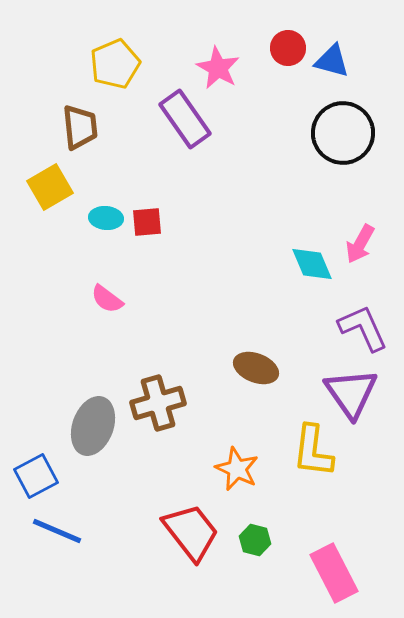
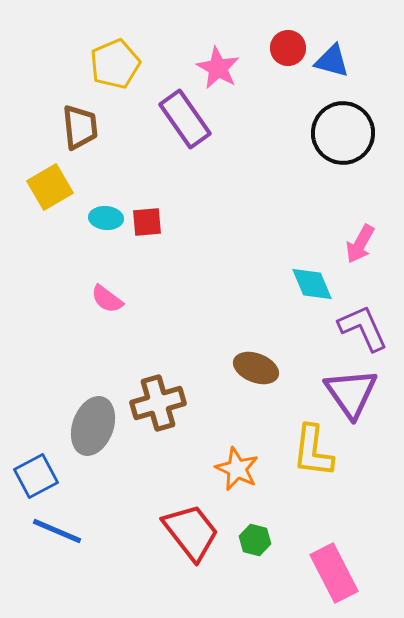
cyan diamond: moved 20 px down
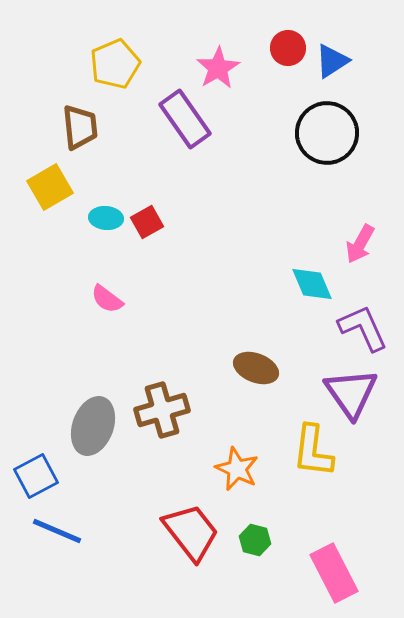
blue triangle: rotated 48 degrees counterclockwise
pink star: rotated 12 degrees clockwise
black circle: moved 16 px left
red square: rotated 24 degrees counterclockwise
brown cross: moved 4 px right, 7 px down
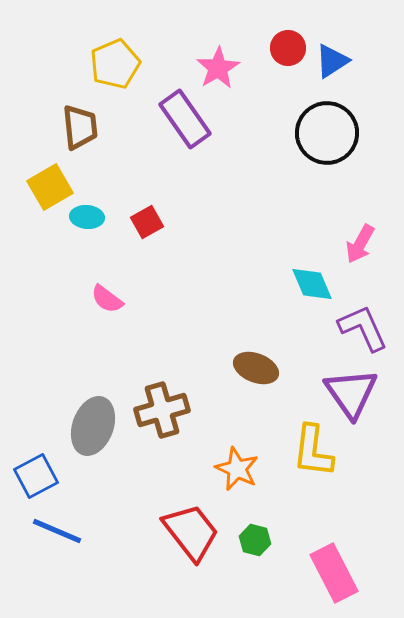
cyan ellipse: moved 19 px left, 1 px up
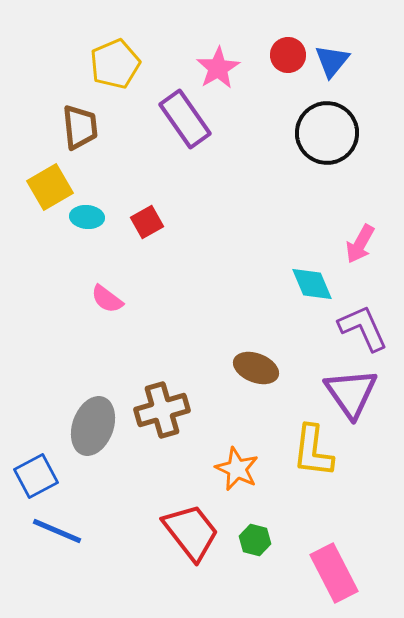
red circle: moved 7 px down
blue triangle: rotated 18 degrees counterclockwise
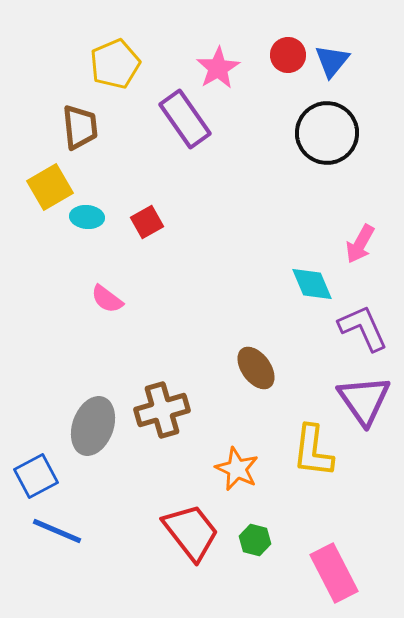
brown ellipse: rotated 33 degrees clockwise
purple triangle: moved 13 px right, 7 px down
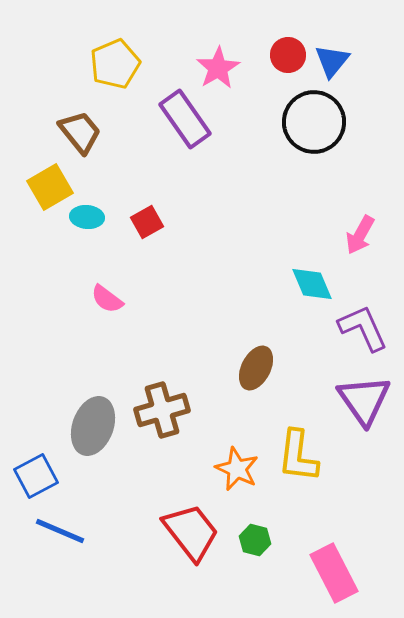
brown trapezoid: moved 5 px down; rotated 33 degrees counterclockwise
black circle: moved 13 px left, 11 px up
pink arrow: moved 9 px up
brown ellipse: rotated 63 degrees clockwise
yellow L-shape: moved 15 px left, 5 px down
blue line: moved 3 px right
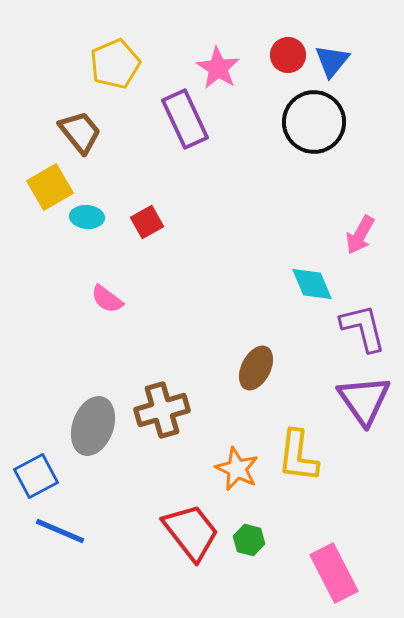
pink star: rotated 9 degrees counterclockwise
purple rectangle: rotated 10 degrees clockwise
purple L-shape: rotated 10 degrees clockwise
green hexagon: moved 6 px left
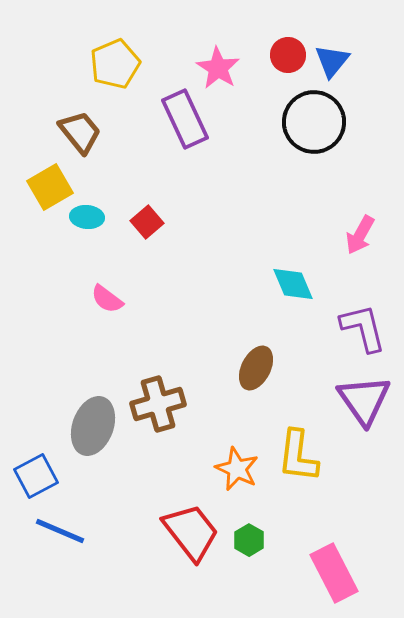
red square: rotated 12 degrees counterclockwise
cyan diamond: moved 19 px left
brown cross: moved 4 px left, 6 px up
green hexagon: rotated 16 degrees clockwise
